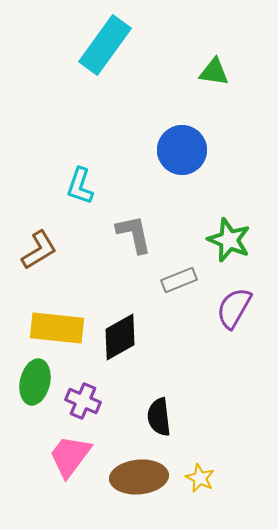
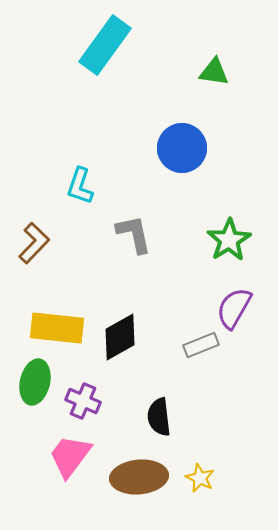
blue circle: moved 2 px up
green star: rotated 18 degrees clockwise
brown L-shape: moved 5 px left, 7 px up; rotated 15 degrees counterclockwise
gray rectangle: moved 22 px right, 65 px down
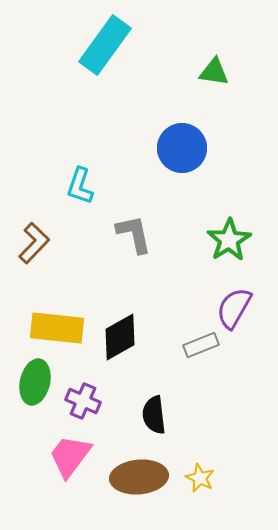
black semicircle: moved 5 px left, 2 px up
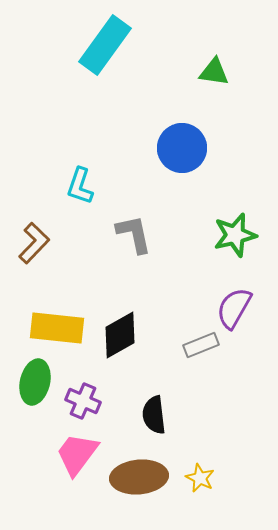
green star: moved 6 px right, 5 px up; rotated 18 degrees clockwise
black diamond: moved 2 px up
pink trapezoid: moved 7 px right, 2 px up
